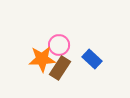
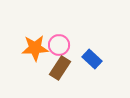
orange star: moved 7 px left, 11 px up
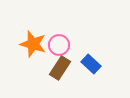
orange star: moved 2 px left, 4 px up; rotated 20 degrees clockwise
blue rectangle: moved 1 px left, 5 px down
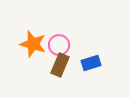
blue rectangle: moved 1 px up; rotated 60 degrees counterclockwise
brown rectangle: moved 3 px up; rotated 10 degrees counterclockwise
